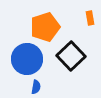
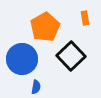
orange rectangle: moved 5 px left
orange pentagon: rotated 12 degrees counterclockwise
blue circle: moved 5 px left
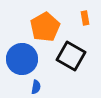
black square: rotated 16 degrees counterclockwise
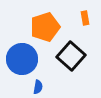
orange pentagon: rotated 12 degrees clockwise
black square: rotated 12 degrees clockwise
blue semicircle: moved 2 px right
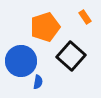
orange rectangle: moved 1 px up; rotated 24 degrees counterclockwise
blue circle: moved 1 px left, 2 px down
blue semicircle: moved 5 px up
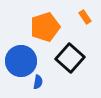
black square: moved 1 px left, 2 px down
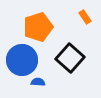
orange pentagon: moved 7 px left
blue circle: moved 1 px right, 1 px up
blue semicircle: rotated 96 degrees counterclockwise
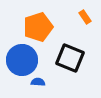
black square: rotated 20 degrees counterclockwise
